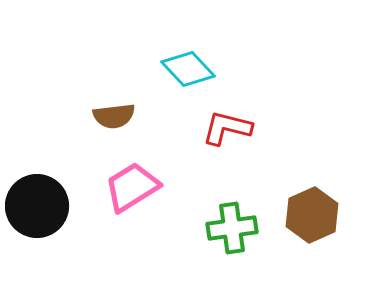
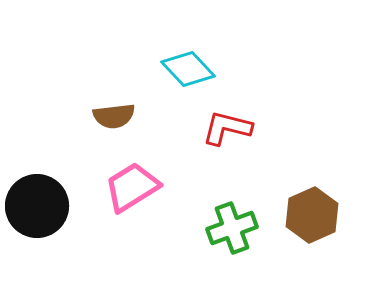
green cross: rotated 12 degrees counterclockwise
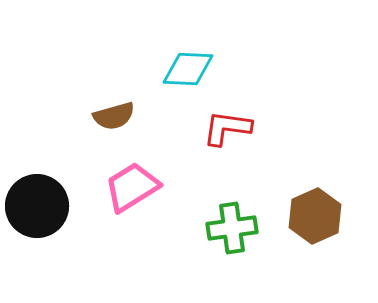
cyan diamond: rotated 44 degrees counterclockwise
brown semicircle: rotated 9 degrees counterclockwise
red L-shape: rotated 6 degrees counterclockwise
brown hexagon: moved 3 px right, 1 px down
green cross: rotated 12 degrees clockwise
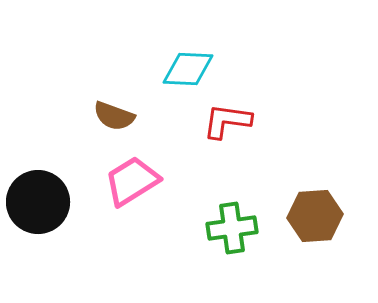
brown semicircle: rotated 36 degrees clockwise
red L-shape: moved 7 px up
pink trapezoid: moved 6 px up
black circle: moved 1 px right, 4 px up
brown hexagon: rotated 20 degrees clockwise
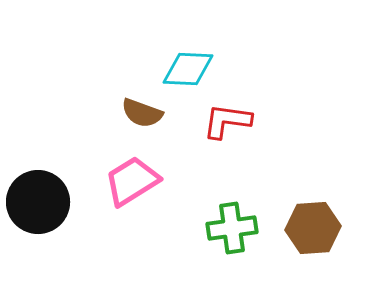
brown semicircle: moved 28 px right, 3 px up
brown hexagon: moved 2 px left, 12 px down
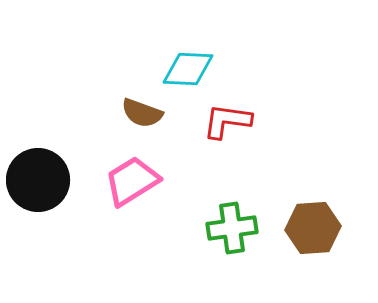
black circle: moved 22 px up
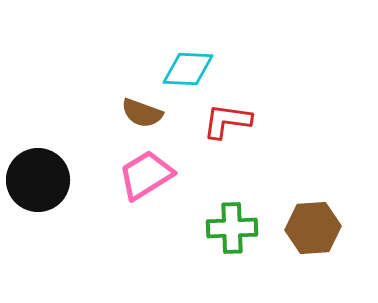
pink trapezoid: moved 14 px right, 6 px up
green cross: rotated 6 degrees clockwise
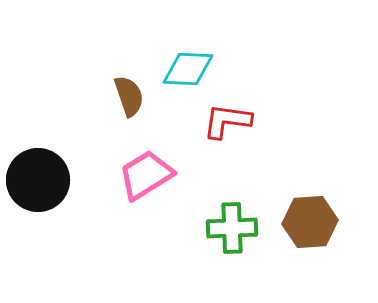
brown semicircle: moved 13 px left, 17 px up; rotated 129 degrees counterclockwise
brown hexagon: moved 3 px left, 6 px up
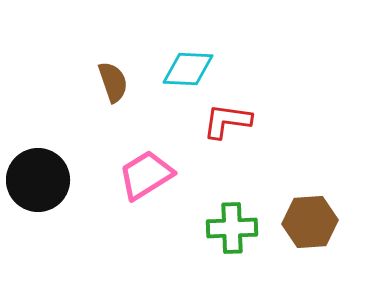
brown semicircle: moved 16 px left, 14 px up
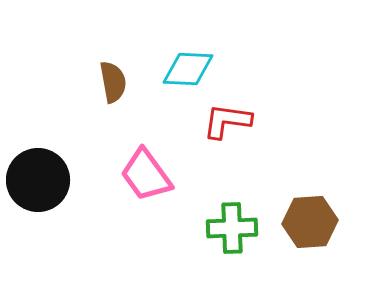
brown semicircle: rotated 9 degrees clockwise
pink trapezoid: rotated 94 degrees counterclockwise
